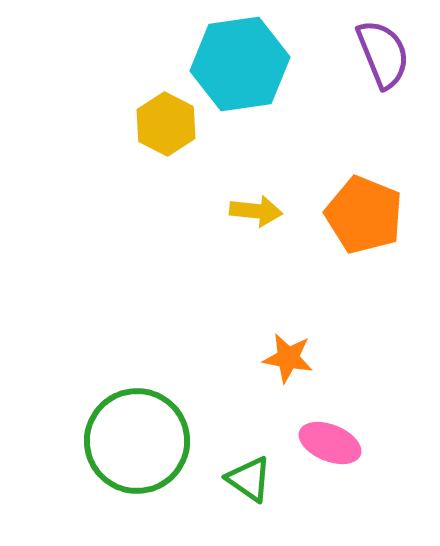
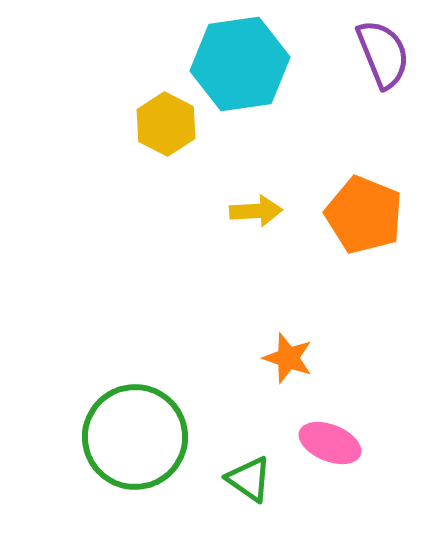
yellow arrow: rotated 9 degrees counterclockwise
orange star: rotated 9 degrees clockwise
green circle: moved 2 px left, 4 px up
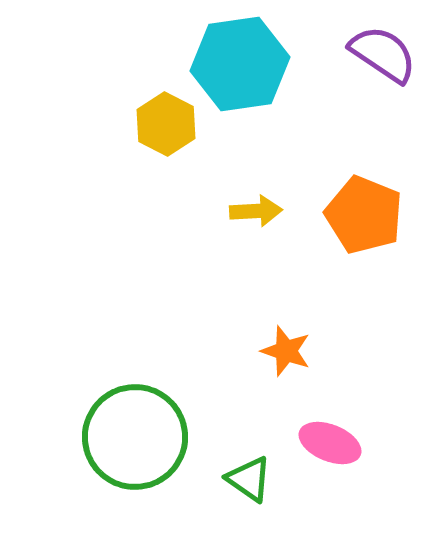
purple semicircle: rotated 34 degrees counterclockwise
orange star: moved 2 px left, 7 px up
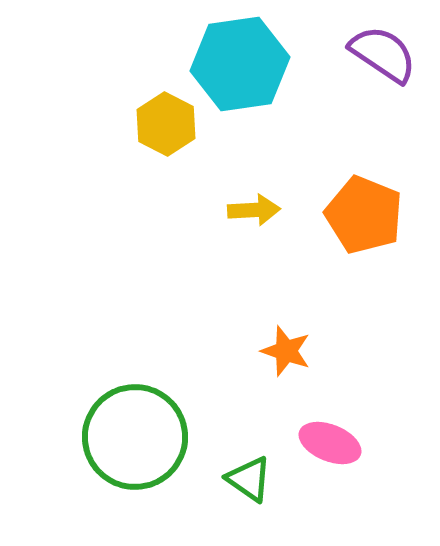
yellow arrow: moved 2 px left, 1 px up
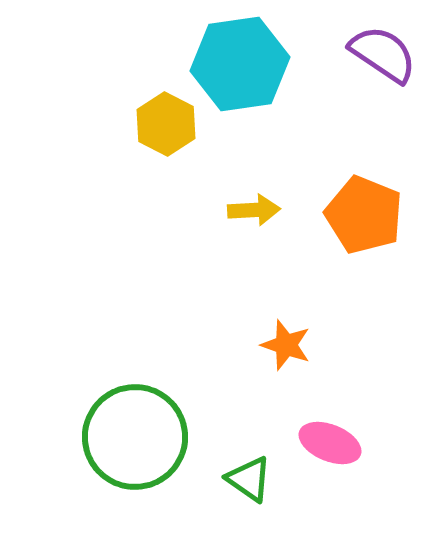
orange star: moved 6 px up
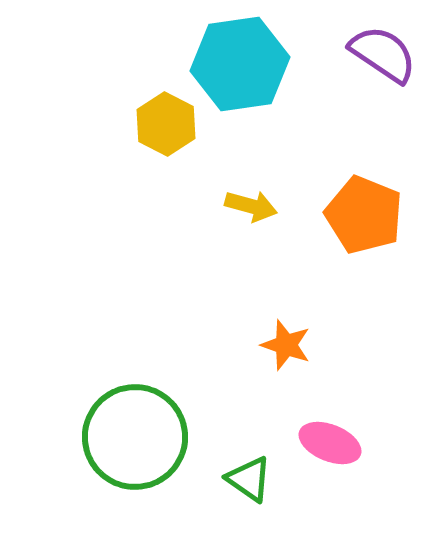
yellow arrow: moved 3 px left, 4 px up; rotated 18 degrees clockwise
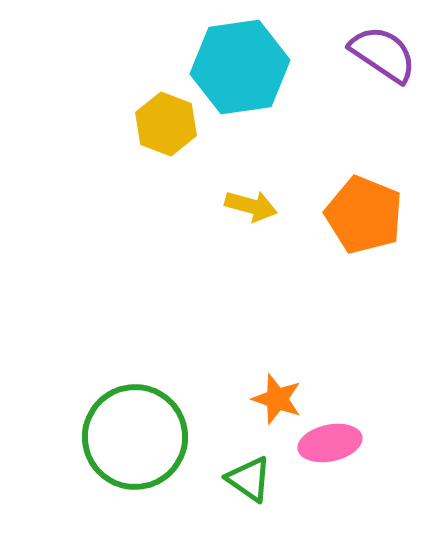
cyan hexagon: moved 3 px down
yellow hexagon: rotated 6 degrees counterclockwise
orange star: moved 9 px left, 54 px down
pink ellipse: rotated 34 degrees counterclockwise
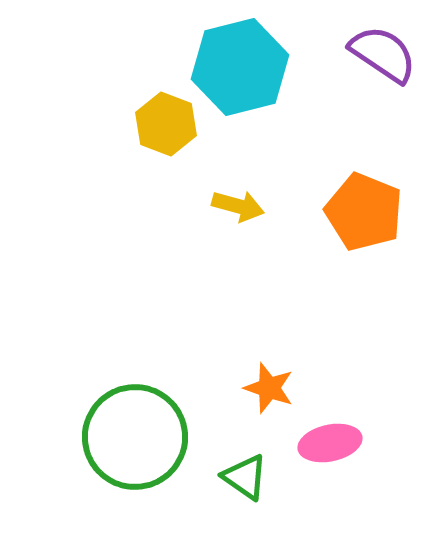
cyan hexagon: rotated 6 degrees counterclockwise
yellow arrow: moved 13 px left
orange pentagon: moved 3 px up
orange star: moved 8 px left, 11 px up
green triangle: moved 4 px left, 2 px up
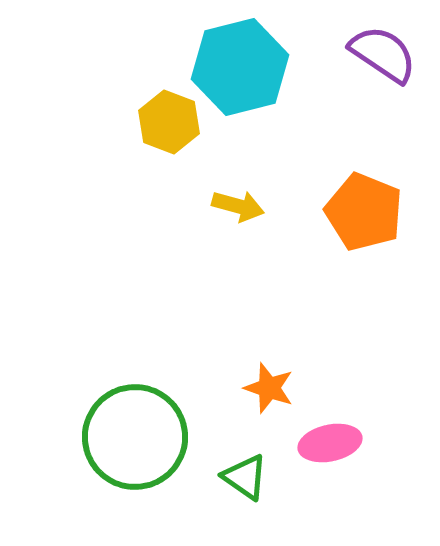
yellow hexagon: moved 3 px right, 2 px up
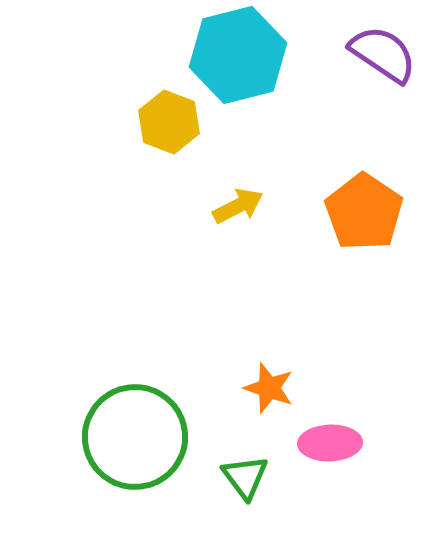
cyan hexagon: moved 2 px left, 12 px up
yellow arrow: rotated 42 degrees counterclockwise
orange pentagon: rotated 12 degrees clockwise
pink ellipse: rotated 10 degrees clockwise
green triangle: rotated 18 degrees clockwise
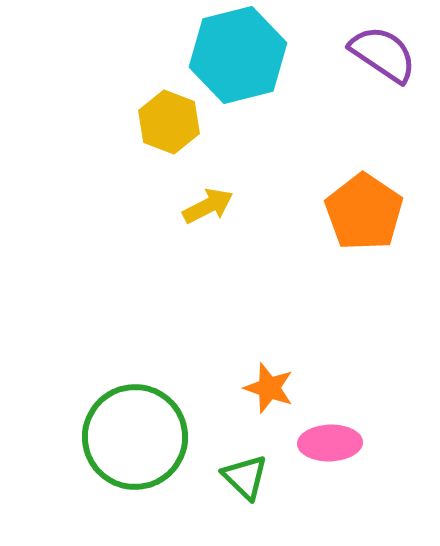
yellow arrow: moved 30 px left
green triangle: rotated 9 degrees counterclockwise
